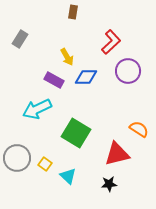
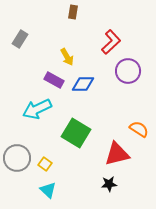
blue diamond: moved 3 px left, 7 px down
cyan triangle: moved 20 px left, 14 px down
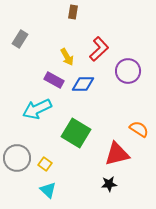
red L-shape: moved 12 px left, 7 px down
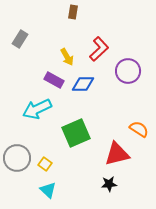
green square: rotated 36 degrees clockwise
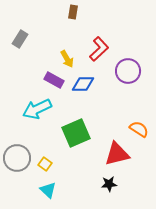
yellow arrow: moved 2 px down
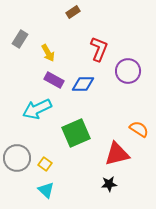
brown rectangle: rotated 48 degrees clockwise
red L-shape: rotated 25 degrees counterclockwise
yellow arrow: moved 19 px left, 6 px up
cyan triangle: moved 2 px left
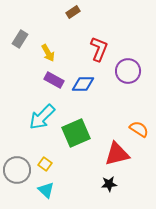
cyan arrow: moved 5 px right, 8 px down; rotated 20 degrees counterclockwise
gray circle: moved 12 px down
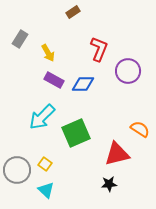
orange semicircle: moved 1 px right
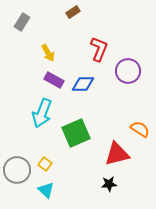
gray rectangle: moved 2 px right, 17 px up
cyan arrow: moved 4 px up; rotated 24 degrees counterclockwise
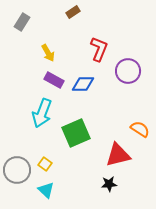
red triangle: moved 1 px right, 1 px down
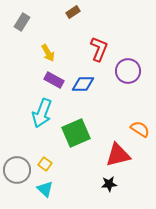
cyan triangle: moved 1 px left, 1 px up
